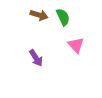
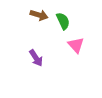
green semicircle: moved 4 px down
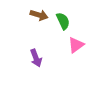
pink triangle: rotated 36 degrees clockwise
purple arrow: rotated 12 degrees clockwise
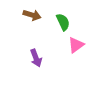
brown arrow: moved 7 px left
green semicircle: moved 1 px down
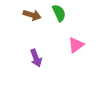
green semicircle: moved 4 px left, 9 px up
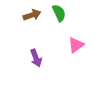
brown arrow: rotated 36 degrees counterclockwise
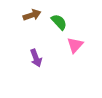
green semicircle: moved 9 px down; rotated 18 degrees counterclockwise
pink triangle: moved 1 px left; rotated 12 degrees counterclockwise
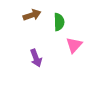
green semicircle: rotated 42 degrees clockwise
pink triangle: moved 1 px left
